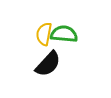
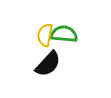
yellow semicircle: moved 1 px right, 1 px down
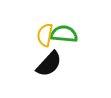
black semicircle: moved 1 px right
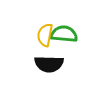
black semicircle: rotated 48 degrees clockwise
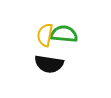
black semicircle: rotated 8 degrees clockwise
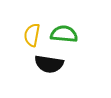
yellow semicircle: moved 13 px left
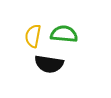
yellow semicircle: moved 1 px right, 1 px down
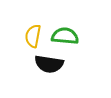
green semicircle: moved 1 px right, 2 px down
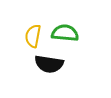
green semicircle: moved 3 px up
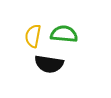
green semicircle: moved 1 px left, 1 px down
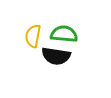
black semicircle: moved 7 px right, 8 px up
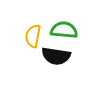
green semicircle: moved 4 px up
